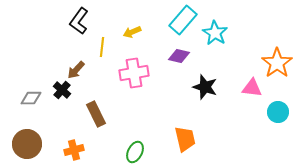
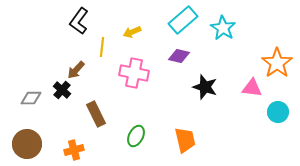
cyan rectangle: rotated 8 degrees clockwise
cyan star: moved 8 px right, 5 px up
pink cross: rotated 20 degrees clockwise
orange trapezoid: moved 1 px down
green ellipse: moved 1 px right, 16 px up
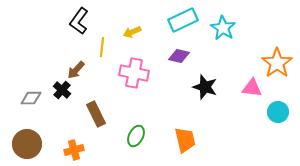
cyan rectangle: rotated 16 degrees clockwise
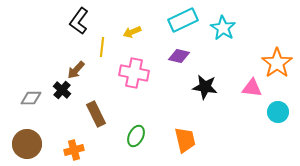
black star: rotated 10 degrees counterclockwise
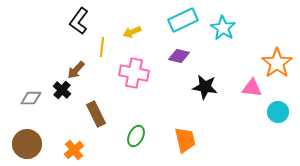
orange cross: rotated 24 degrees counterclockwise
